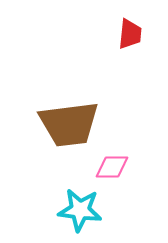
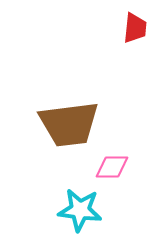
red trapezoid: moved 5 px right, 6 px up
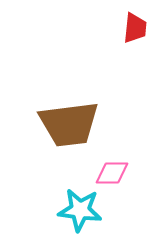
pink diamond: moved 6 px down
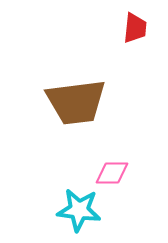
brown trapezoid: moved 7 px right, 22 px up
cyan star: moved 1 px left
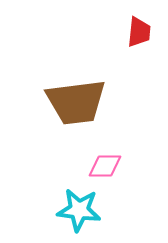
red trapezoid: moved 4 px right, 4 px down
pink diamond: moved 7 px left, 7 px up
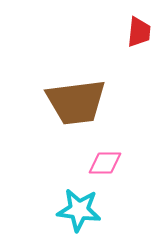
pink diamond: moved 3 px up
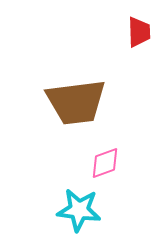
red trapezoid: rotated 8 degrees counterclockwise
pink diamond: rotated 20 degrees counterclockwise
